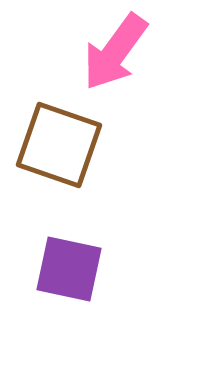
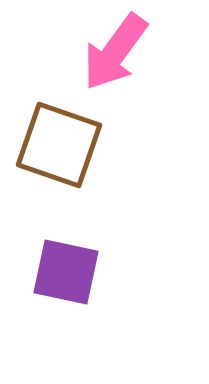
purple square: moved 3 px left, 3 px down
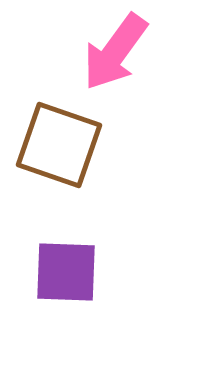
purple square: rotated 10 degrees counterclockwise
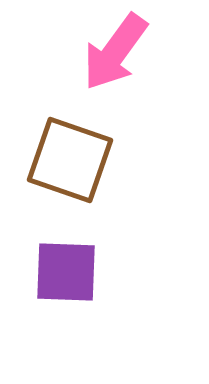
brown square: moved 11 px right, 15 px down
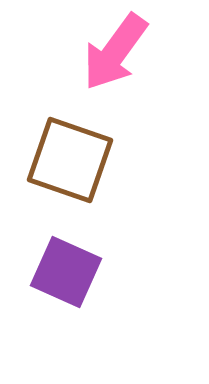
purple square: rotated 22 degrees clockwise
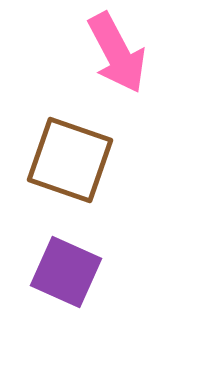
pink arrow: moved 2 px right, 1 px down; rotated 64 degrees counterclockwise
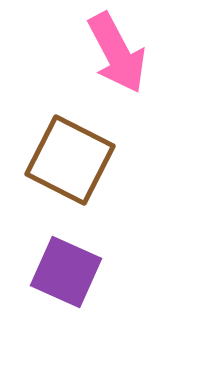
brown square: rotated 8 degrees clockwise
